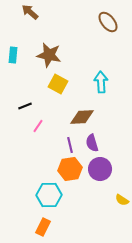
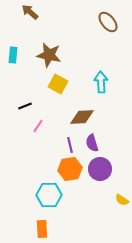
orange rectangle: moved 1 px left, 2 px down; rotated 30 degrees counterclockwise
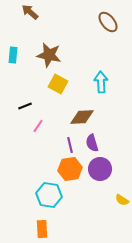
cyan hexagon: rotated 10 degrees clockwise
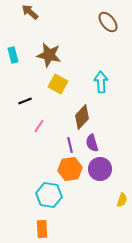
cyan rectangle: rotated 21 degrees counterclockwise
black line: moved 5 px up
brown diamond: rotated 45 degrees counterclockwise
pink line: moved 1 px right
yellow semicircle: rotated 104 degrees counterclockwise
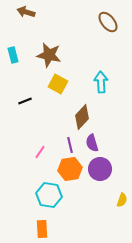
brown arrow: moved 4 px left; rotated 24 degrees counterclockwise
pink line: moved 1 px right, 26 px down
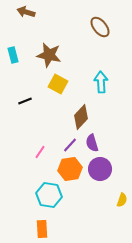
brown ellipse: moved 8 px left, 5 px down
brown diamond: moved 1 px left
purple line: rotated 56 degrees clockwise
